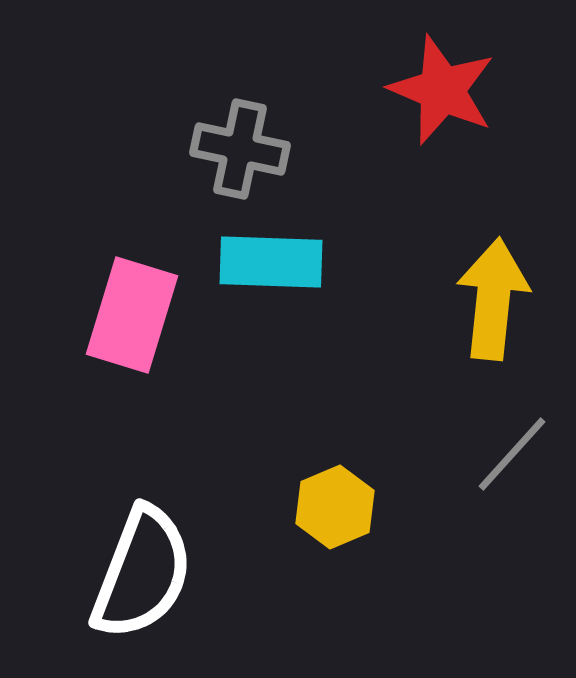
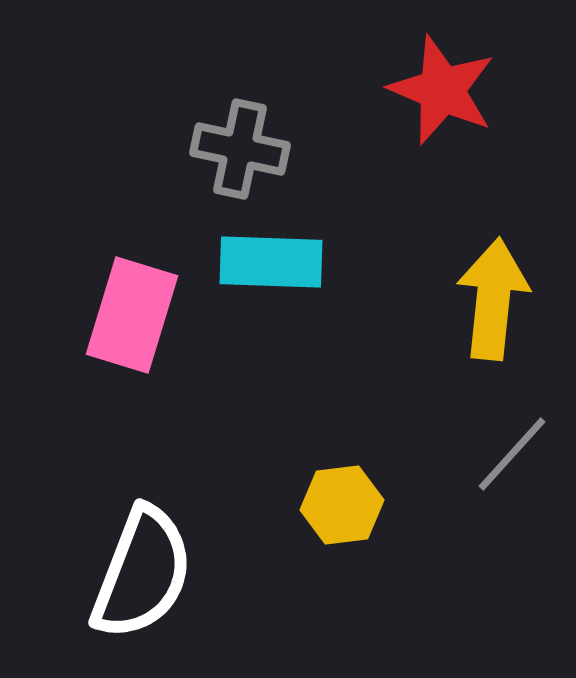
yellow hexagon: moved 7 px right, 2 px up; rotated 16 degrees clockwise
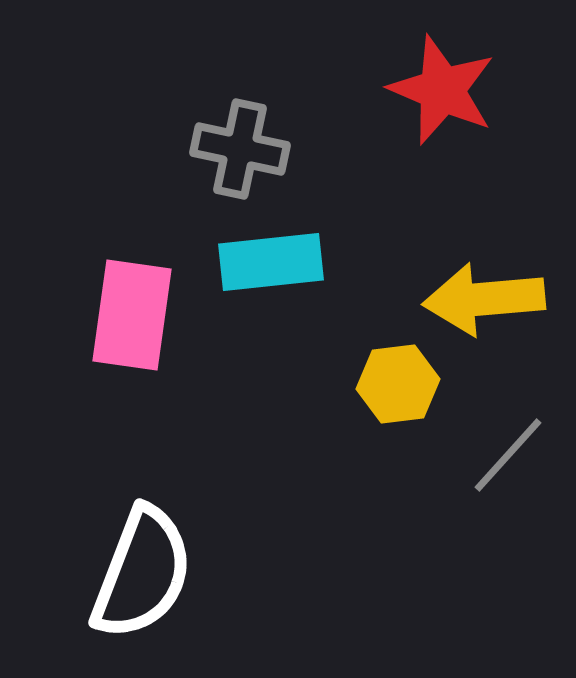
cyan rectangle: rotated 8 degrees counterclockwise
yellow arrow: moved 9 px left; rotated 101 degrees counterclockwise
pink rectangle: rotated 9 degrees counterclockwise
gray line: moved 4 px left, 1 px down
yellow hexagon: moved 56 px right, 121 px up
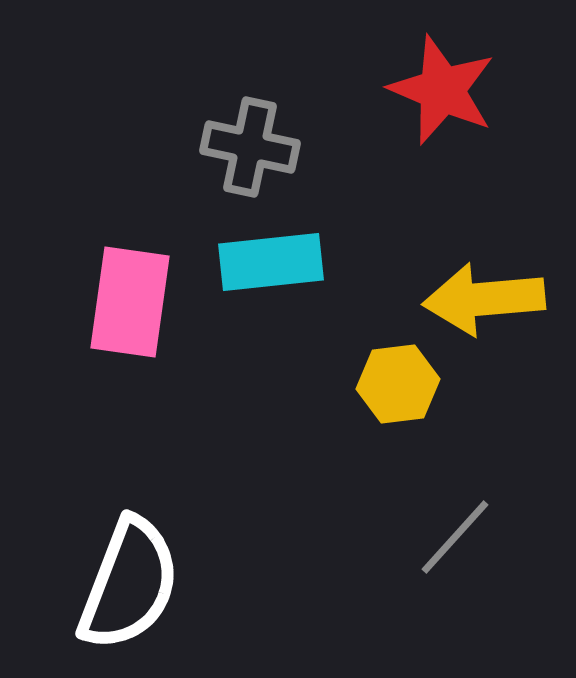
gray cross: moved 10 px right, 2 px up
pink rectangle: moved 2 px left, 13 px up
gray line: moved 53 px left, 82 px down
white semicircle: moved 13 px left, 11 px down
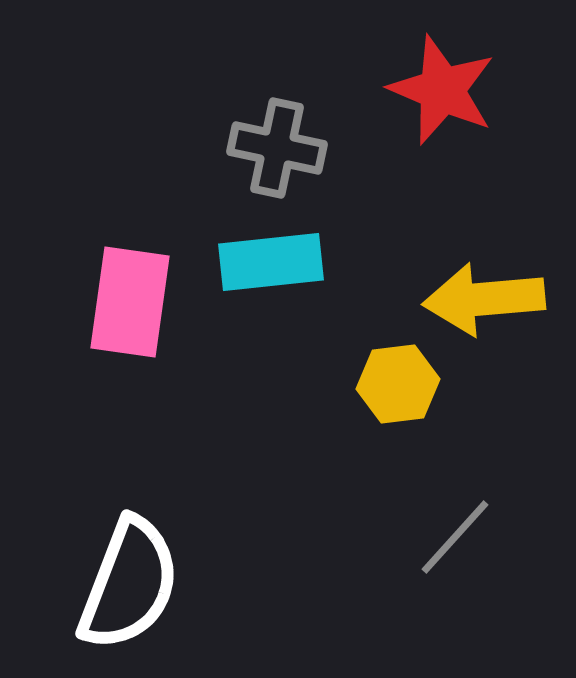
gray cross: moved 27 px right, 1 px down
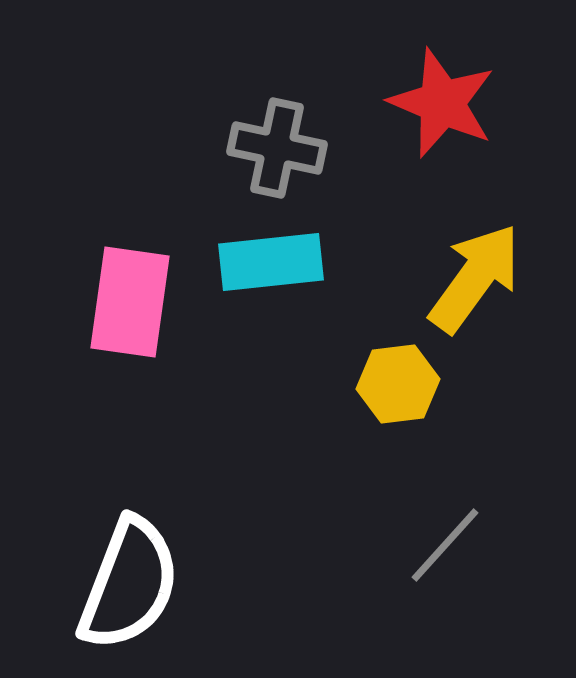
red star: moved 13 px down
yellow arrow: moved 9 px left, 21 px up; rotated 131 degrees clockwise
gray line: moved 10 px left, 8 px down
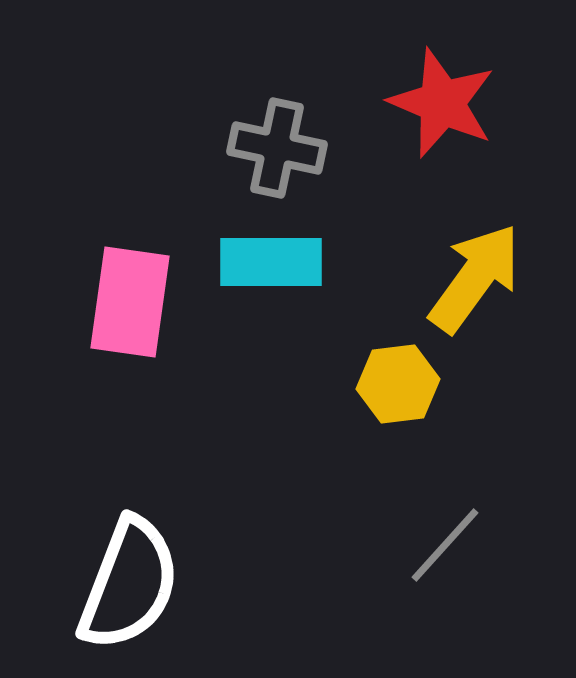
cyan rectangle: rotated 6 degrees clockwise
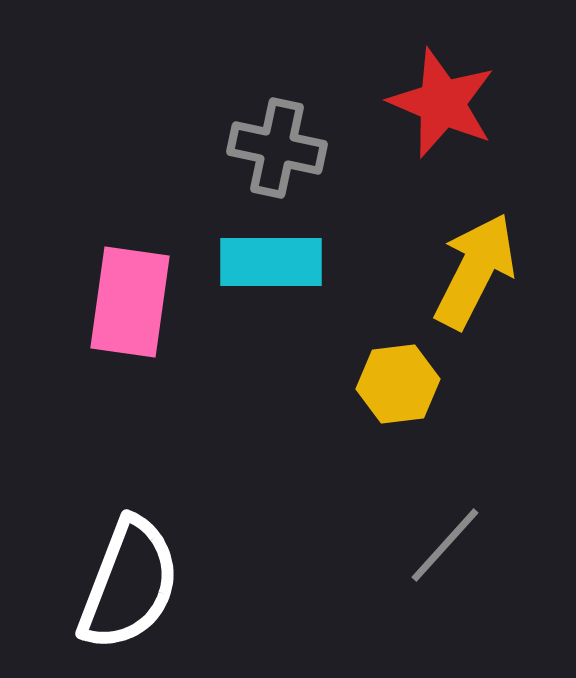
yellow arrow: moved 7 px up; rotated 9 degrees counterclockwise
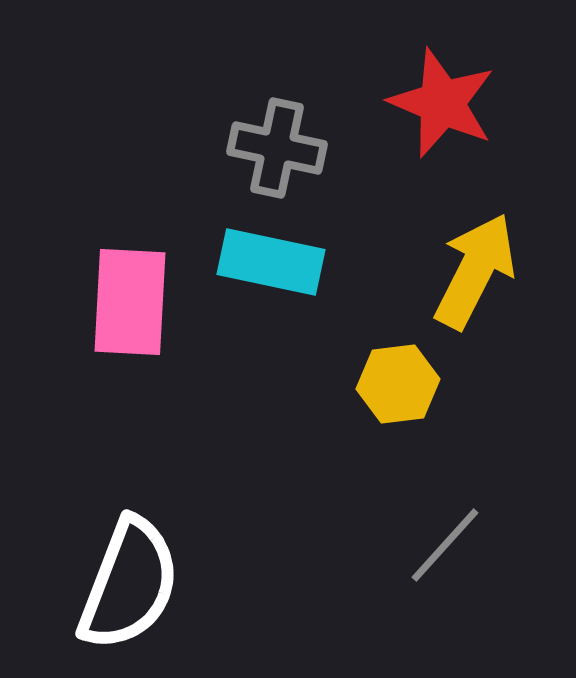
cyan rectangle: rotated 12 degrees clockwise
pink rectangle: rotated 5 degrees counterclockwise
